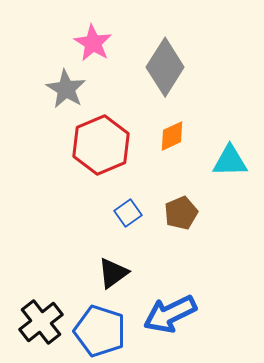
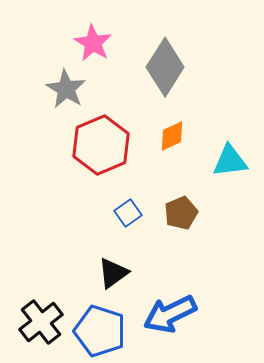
cyan triangle: rotated 6 degrees counterclockwise
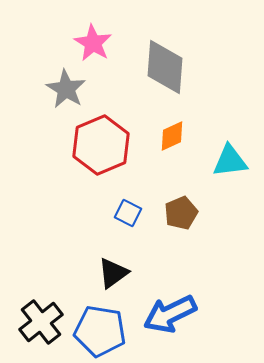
gray diamond: rotated 28 degrees counterclockwise
blue square: rotated 28 degrees counterclockwise
blue pentagon: rotated 9 degrees counterclockwise
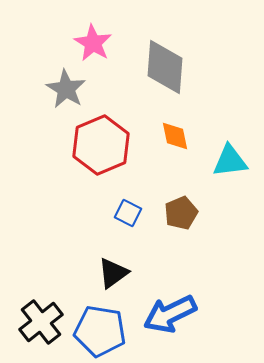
orange diamond: moved 3 px right; rotated 76 degrees counterclockwise
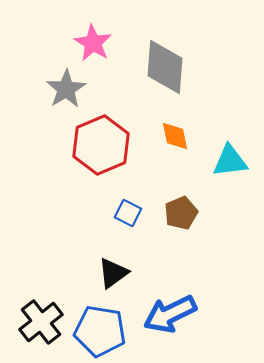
gray star: rotated 9 degrees clockwise
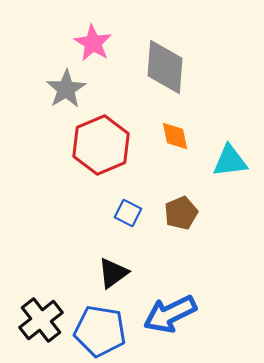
black cross: moved 2 px up
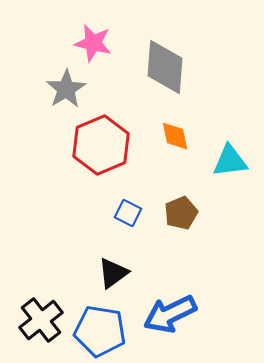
pink star: rotated 18 degrees counterclockwise
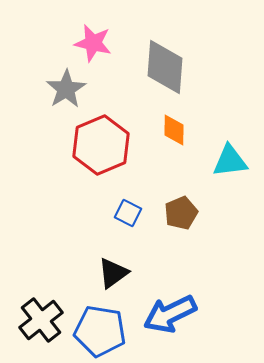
orange diamond: moved 1 px left, 6 px up; rotated 12 degrees clockwise
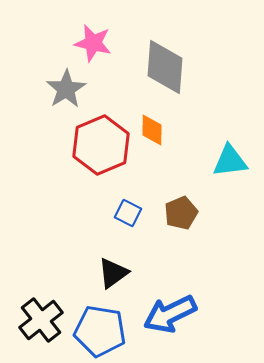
orange diamond: moved 22 px left
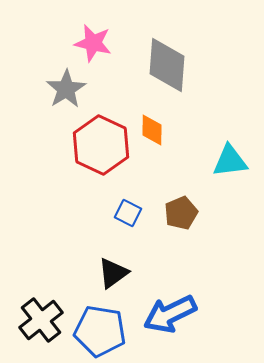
gray diamond: moved 2 px right, 2 px up
red hexagon: rotated 12 degrees counterclockwise
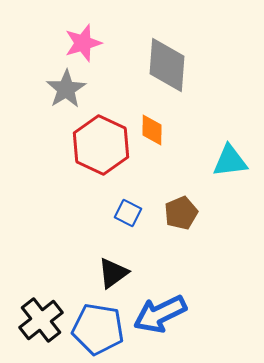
pink star: moved 10 px left; rotated 30 degrees counterclockwise
blue arrow: moved 10 px left
blue pentagon: moved 2 px left, 2 px up
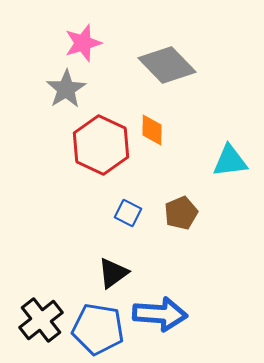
gray diamond: rotated 48 degrees counterclockwise
blue arrow: rotated 150 degrees counterclockwise
